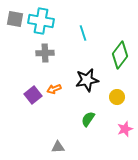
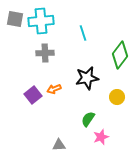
cyan cross: rotated 15 degrees counterclockwise
black star: moved 2 px up
pink star: moved 24 px left, 8 px down
gray triangle: moved 1 px right, 2 px up
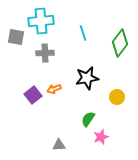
gray square: moved 1 px right, 18 px down
green diamond: moved 12 px up
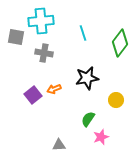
gray cross: moved 1 px left; rotated 12 degrees clockwise
yellow circle: moved 1 px left, 3 px down
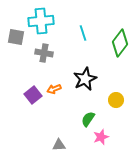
black star: moved 2 px left, 1 px down; rotated 15 degrees counterclockwise
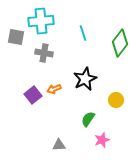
pink star: moved 1 px right, 3 px down
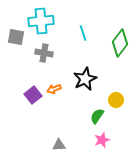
green semicircle: moved 9 px right, 3 px up
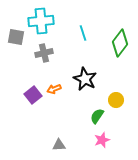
gray cross: rotated 24 degrees counterclockwise
black star: rotated 20 degrees counterclockwise
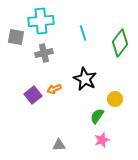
yellow circle: moved 1 px left, 1 px up
